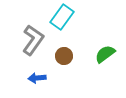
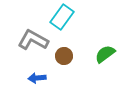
gray L-shape: rotated 96 degrees counterclockwise
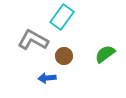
blue arrow: moved 10 px right
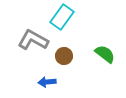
green semicircle: rotated 75 degrees clockwise
blue arrow: moved 4 px down
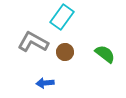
gray L-shape: moved 2 px down
brown circle: moved 1 px right, 4 px up
blue arrow: moved 2 px left, 1 px down
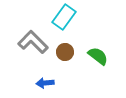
cyan rectangle: moved 2 px right
gray L-shape: rotated 16 degrees clockwise
green semicircle: moved 7 px left, 2 px down
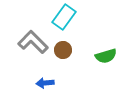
brown circle: moved 2 px left, 2 px up
green semicircle: moved 8 px right; rotated 125 degrees clockwise
